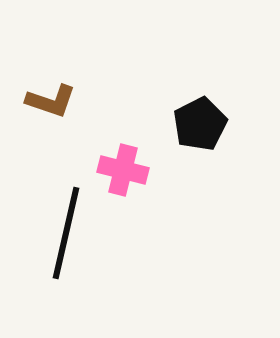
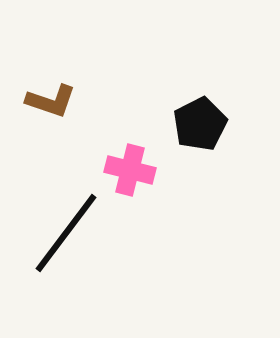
pink cross: moved 7 px right
black line: rotated 24 degrees clockwise
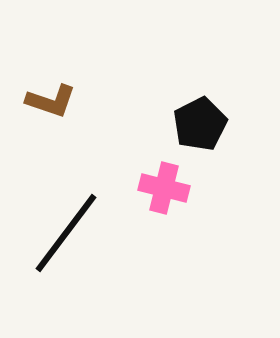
pink cross: moved 34 px right, 18 px down
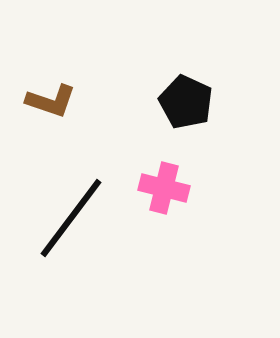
black pentagon: moved 14 px left, 22 px up; rotated 20 degrees counterclockwise
black line: moved 5 px right, 15 px up
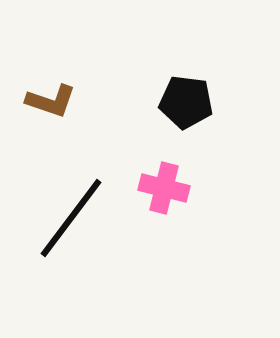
black pentagon: rotated 18 degrees counterclockwise
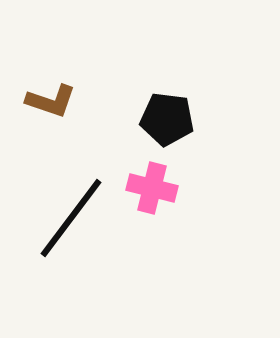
black pentagon: moved 19 px left, 17 px down
pink cross: moved 12 px left
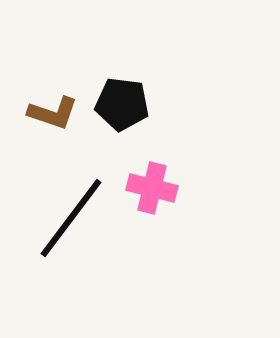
brown L-shape: moved 2 px right, 12 px down
black pentagon: moved 45 px left, 15 px up
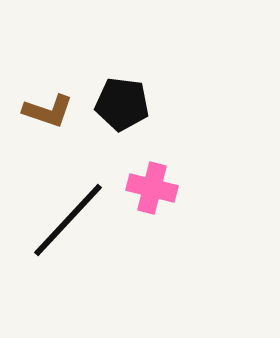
brown L-shape: moved 5 px left, 2 px up
black line: moved 3 px left, 2 px down; rotated 6 degrees clockwise
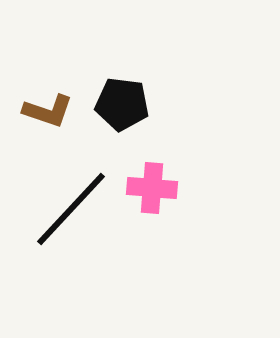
pink cross: rotated 9 degrees counterclockwise
black line: moved 3 px right, 11 px up
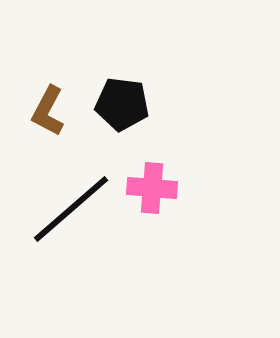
brown L-shape: rotated 99 degrees clockwise
black line: rotated 6 degrees clockwise
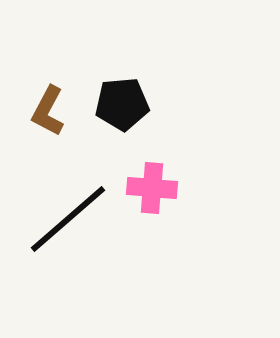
black pentagon: rotated 12 degrees counterclockwise
black line: moved 3 px left, 10 px down
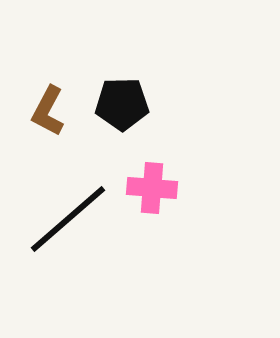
black pentagon: rotated 4 degrees clockwise
